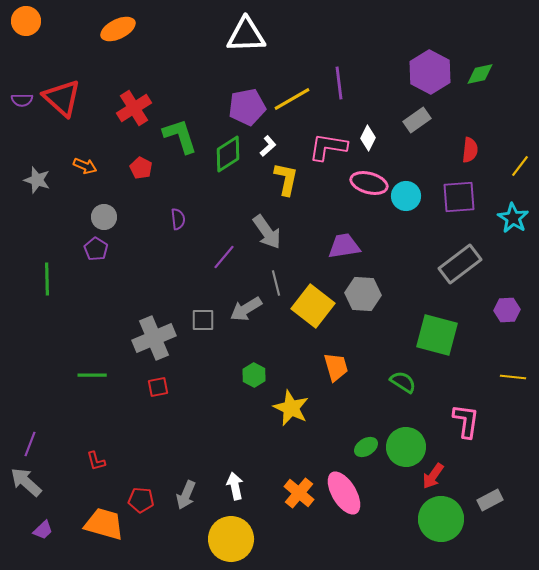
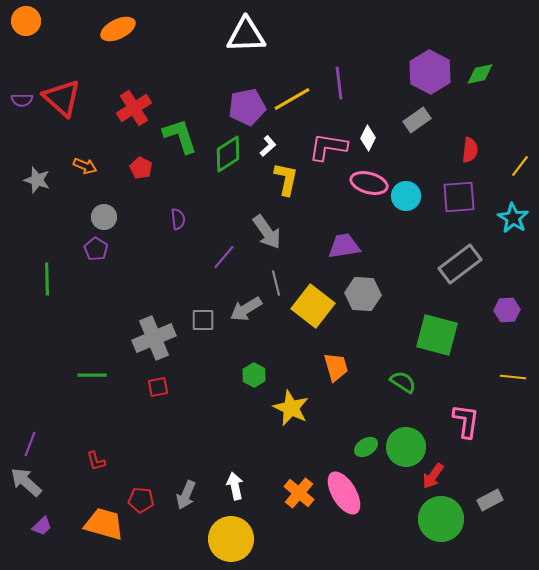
purple trapezoid at (43, 530): moved 1 px left, 4 px up
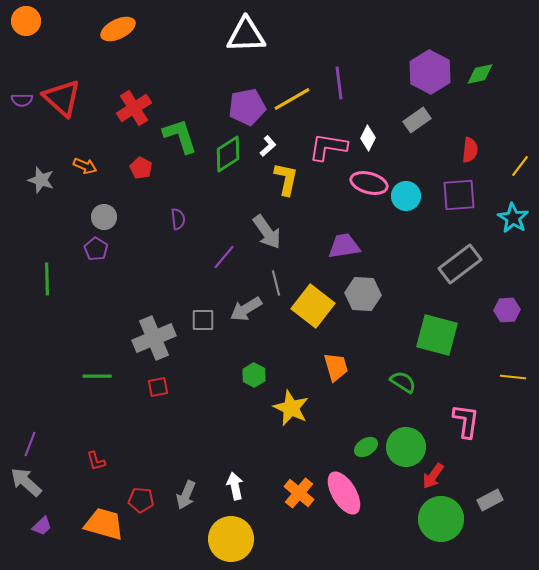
gray star at (37, 180): moved 4 px right
purple square at (459, 197): moved 2 px up
green line at (92, 375): moved 5 px right, 1 px down
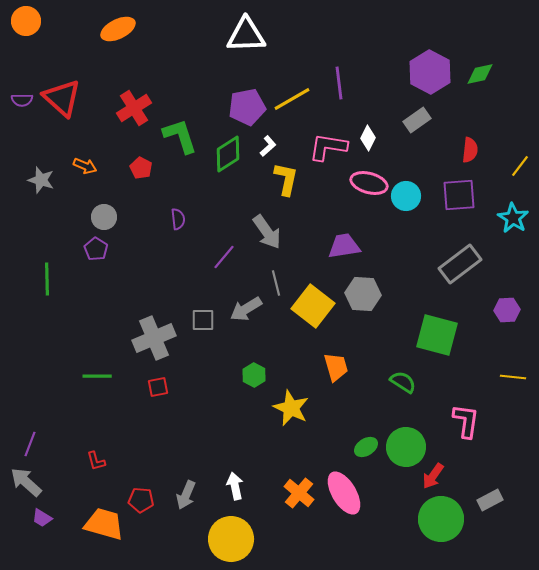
purple trapezoid at (42, 526): moved 8 px up; rotated 75 degrees clockwise
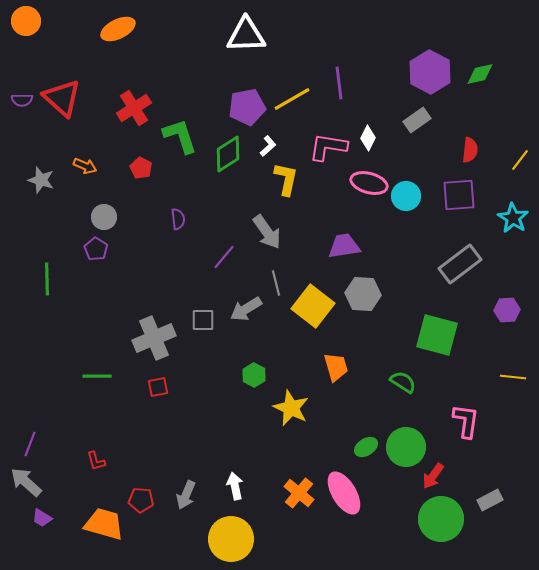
yellow line at (520, 166): moved 6 px up
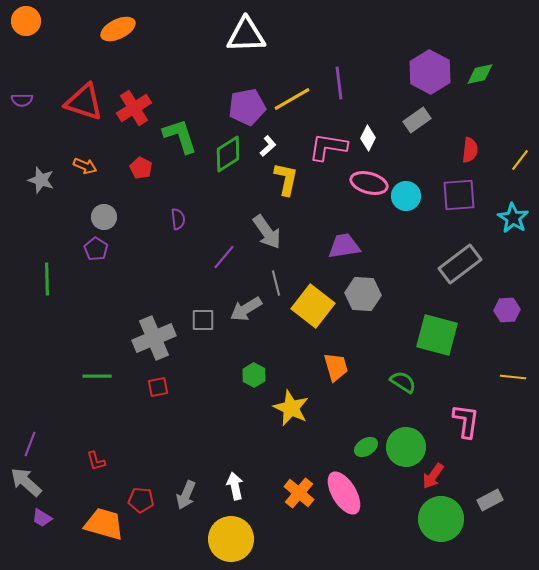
red triangle at (62, 98): moved 22 px right, 4 px down; rotated 24 degrees counterclockwise
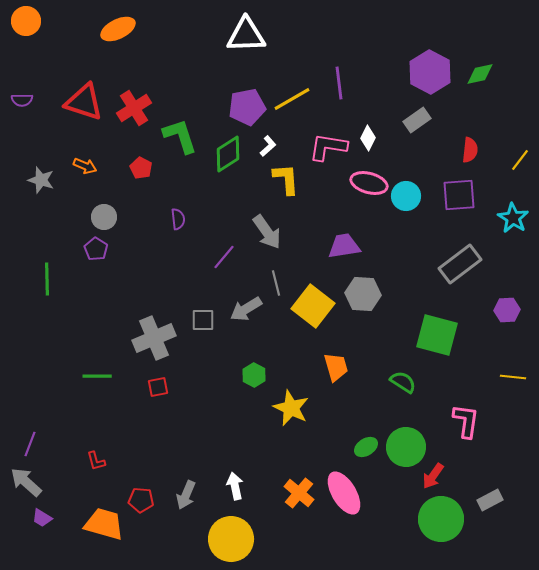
yellow L-shape at (286, 179): rotated 16 degrees counterclockwise
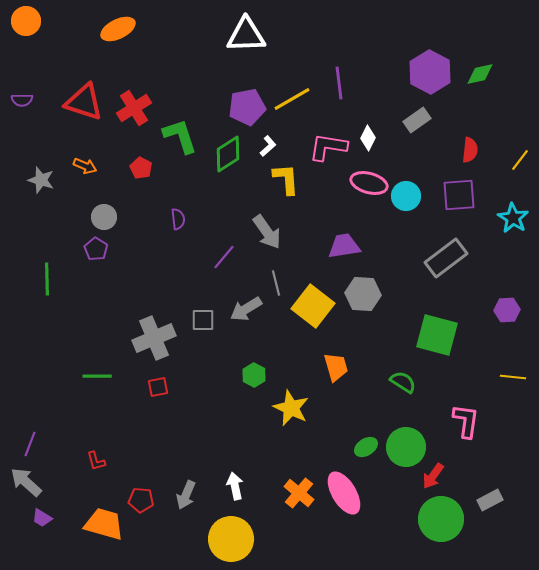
gray rectangle at (460, 264): moved 14 px left, 6 px up
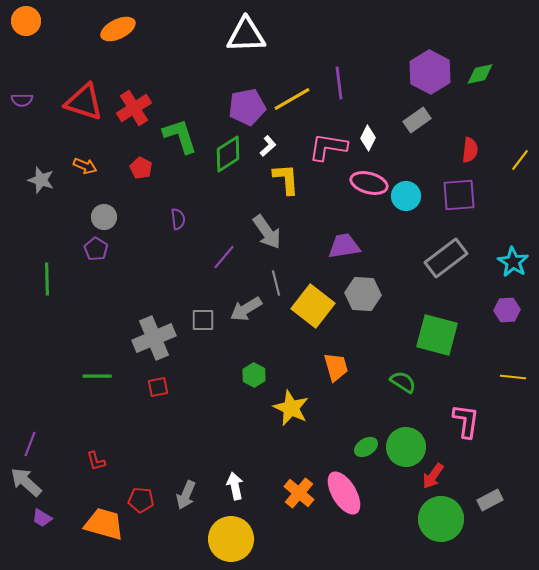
cyan star at (513, 218): moved 44 px down
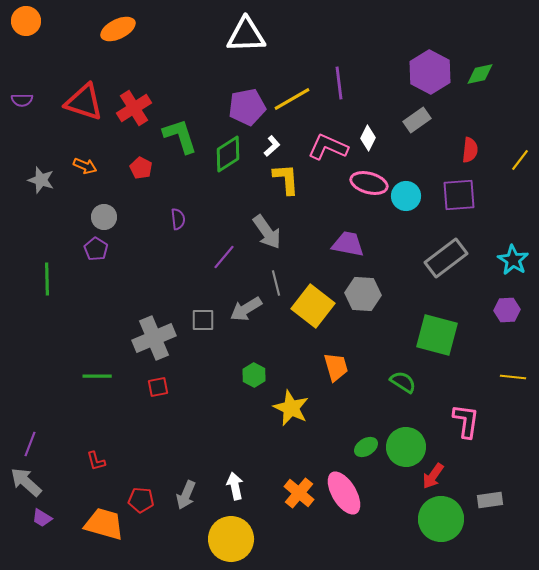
white L-shape at (268, 146): moved 4 px right
pink L-shape at (328, 147): rotated 15 degrees clockwise
purple trapezoid at (344, 246): moved 4 px right, 2 px up; rotated 20 degrees clockwise
cyan star at (513, 262): moved 2 px up
gray rectangle at (490, 500): rotated 20 degrees clockwise
